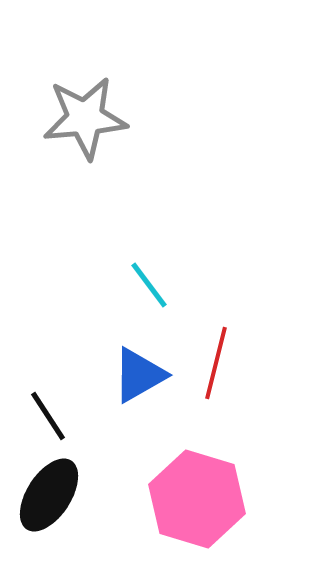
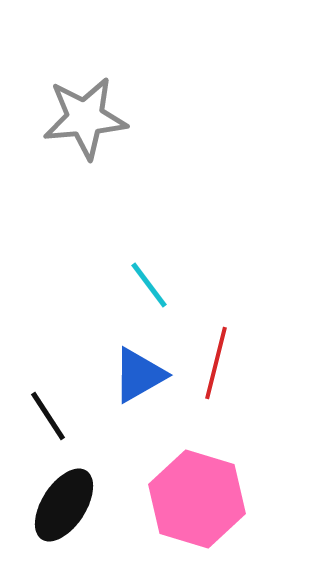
black ellipse: moved 15 px right, 10 px down
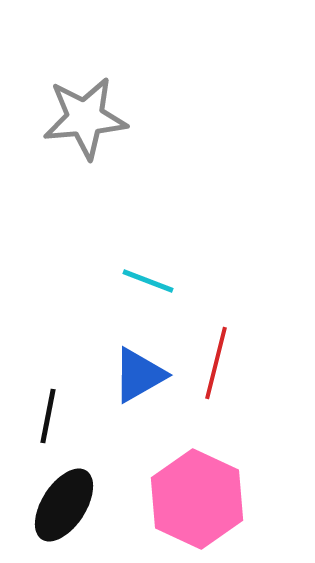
cyan line: moved 1 px left, 4 px up; rotated 32 degrees counterclockwise
black line: rotated 44 degrees clockwise
pink hexagon: rotated 8 degrees clockwise
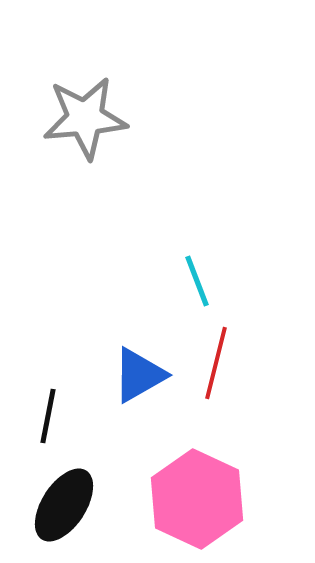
cyan line: moved 49 px right; rotated 48 degrees clockwise
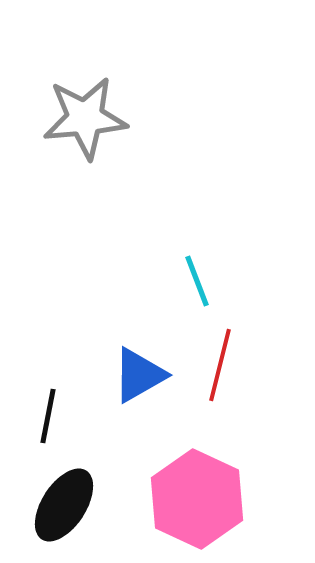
red line: moved 4 px right, 2 px down
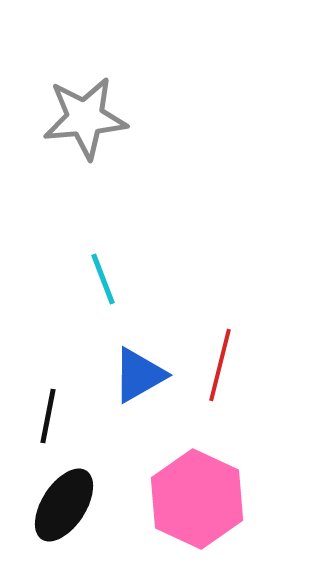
cyan line: moved 94 px left, 2 px up
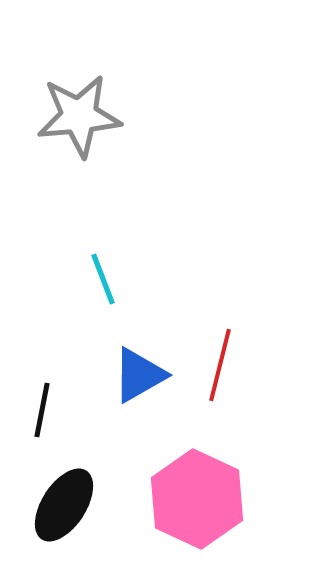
gray star: moved 6 px left, 2 px up
black line: moved 6 px left, 6 px up
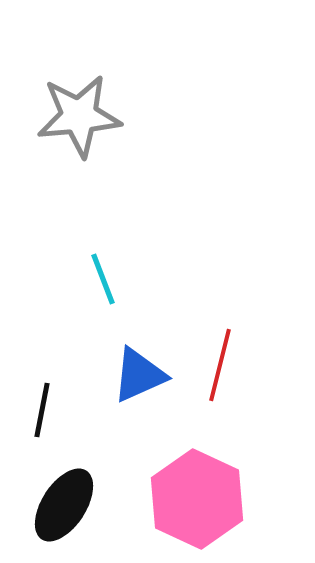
blue triangle: rotated 6 degrees clockwise
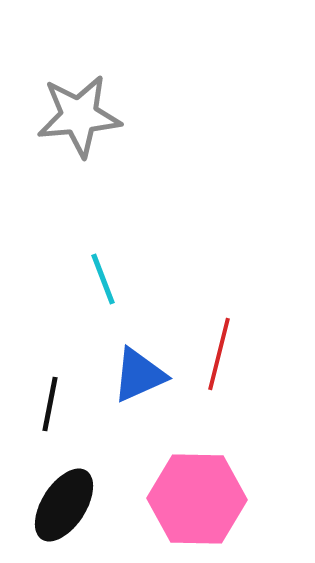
red line: moved 1 px left, 11 px up
black line: moved 8 px right, 6 px up
pink hexagon: rotated 24 degrees counterclockwise
